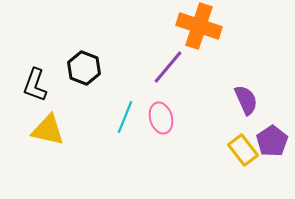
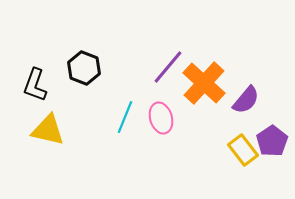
orange cross: moved 5 px right, 57 px down; rotated 24 degrees clockwise
purple semicircle: rotated 64 degrees clockwise
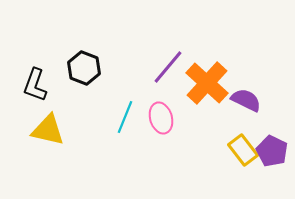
orange cross: moved 3 px right
purple semicircle: rotated 104 degrees counterclockwise
purple pentagon: moved 10 px down; rotated 12 degrees counterclockwise
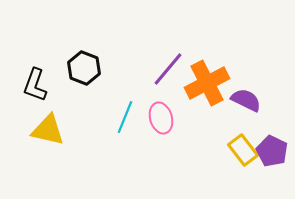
purple line: moved 2 px down
orange cross: rotated 21 degrees clockwise
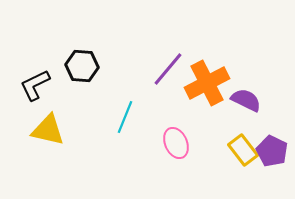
black hexagon: moved 2 px left, 2 px up; rotated 16 degrees counterclockwise
black L-shape: rotated 44 degrees clockwise
pink ellipse: moved 15 px right, 25 px down; rotated 8 degrees counterclockwise
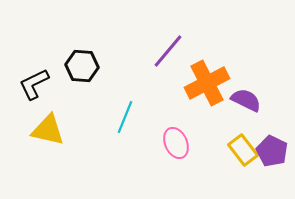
purple line: moved 18 px up
black L-shape: moved 1 px left, 1 px up
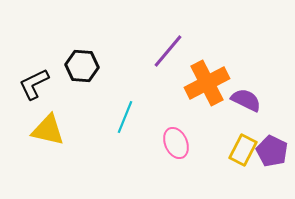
yellow rectangle: rotated 64 degrees clockwise
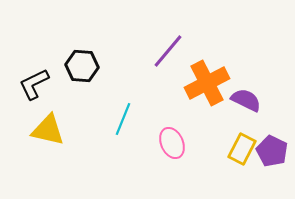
cyan line: moved 2 px left, 2 px down
pink ellipse: moved 4 px left
yellow rectangle: moved 1 px left, 1 px up
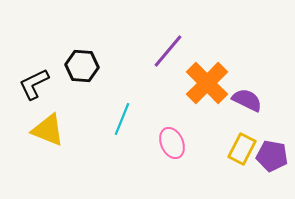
orange cross: rotated 18 degrees counterclockwise
purple semicircle: moved 1 px right
cyan line: moved 1 px left
yellow triangle: rotated 9 degrees clockwise
purple pentagon: moved 5 px down; rotated 16 degrees counterclockwise
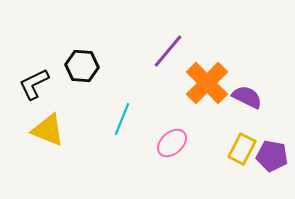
purple semicircle: moved 3 px up
pink ellipse: rotated 72 degrees clockwise
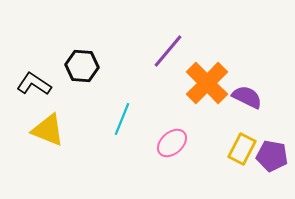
black L-shape: rotated 60 degrees clockwise
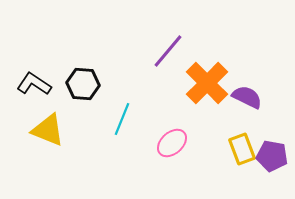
black hexagon: moved 1 px right, 18 px down
yellow rectangle: rotated 48 degrees counterclockwise
